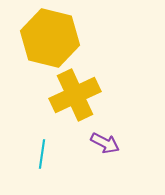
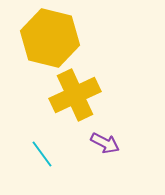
cyan line: rotated 44 degrees counterclockwise
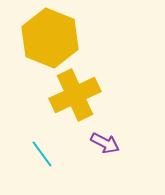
yellow hexagon: rotated 8 degrees clockwise
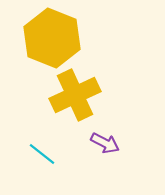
yellow hexagon: moved 2 px right
cyan line: rotated 16 degrees counterclockwise
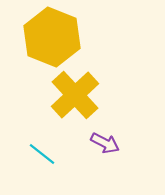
yellow hexagon: moved 1 px up
yellow cross: rotated 18 degrees counterclockwise
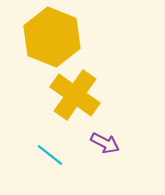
yellow cross: rotated 12 degrees counterclockwise
cyan line: moved 8 px right, 1 px down
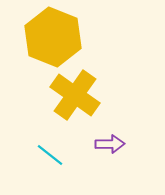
yellow hexagon: moved 1 px right
purple arrow: moved 5 px right, 1 px down; rotated 28 degrees counterclockwise
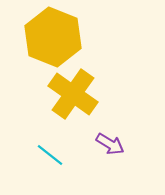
yellow cross: moved 2 px left, 1 px up
purple arrow: rotated 32 degrees clockwise
